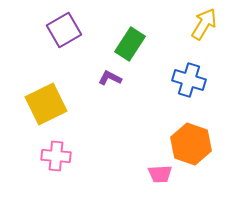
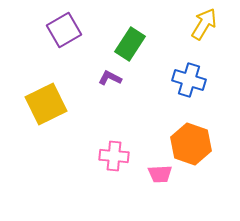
pink cross: moved 58 px right
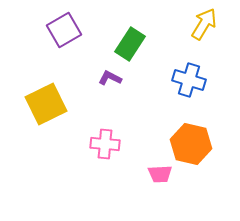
orange hexagon: rotated 6 degrees counterclockwise
pink cross: moved 9 px left, 12 px up
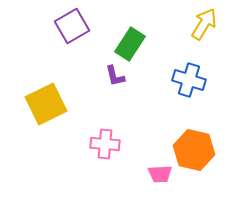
purple square: moved 8 px right, 4 px up
purple L-shape: moved 5 px right, 2 px up; rotated 130 degrees counterclockwise
orange hexagon: moved 3 px right, 6 px down
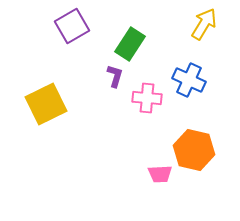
purple L-shape: rotated 150 degrees counterclockwise
blue cross: rotated 8 degrees clockwise
pink cross: moved 42 px right, 46 px up
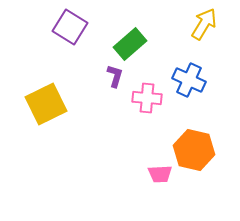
purple square: moved 2 px left, 1 px down; rotated 28 degrees counterclockwise
green rectangle: rotated 16 degrees clockwise
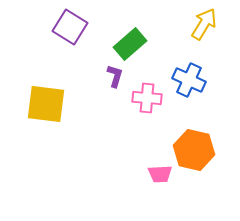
yellow square: rotated 33 degrees clockwise
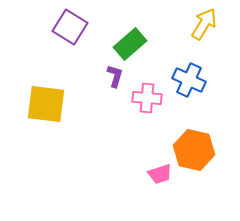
pink trapezoid: rotated 15 degrees counterclockwise
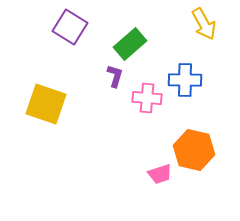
yellow arrow: rotated 120 degrees clockwise
blue cross: moved 4 px left; rotated 24 degrees counterclockwise
yellow square: rotated 12 degrees clockwise
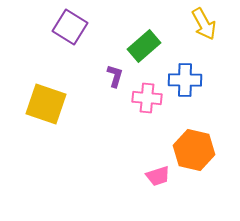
green rectangle: moved 14 px right, 2 px down
pink trapezoid: moved 2 px left, 2 px down
